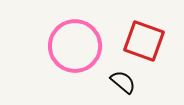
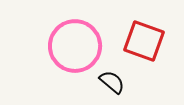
black semicircle: moved 11 px left
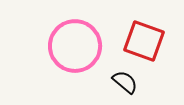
black semicircle: moved 13 px right
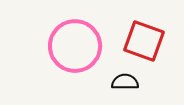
black semicircle: rotated 40 degrees counterclockwise
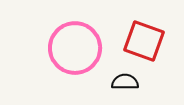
pink circle: moved 2 px down
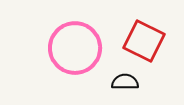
red square: rotated 6 degrees clockwise
